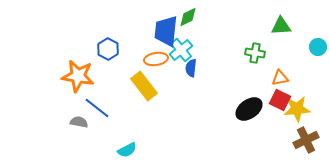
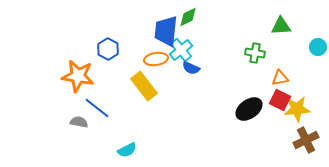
blue semicircle: rotated 72 degrees counterclockwise
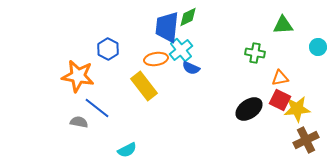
green triangle: moved 2 px right, 1 px up
blue trapezoid: moved 1 px right, 4 px up
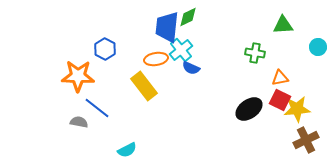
blue hexagon: moved 3 px left
orange star: rotated 8 degrees counterclockwise
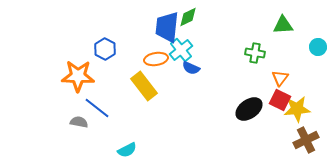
orange triangle: rotated 42 degrees counterclockwise
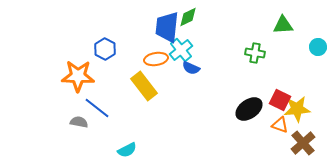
orange triangle: moved 47 px down; rotated 48 degrees counterclockwise
brown cross: moved 3 px left, 3 px down; rotated 15 degrees counterclockwise
